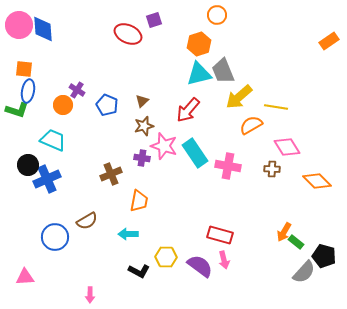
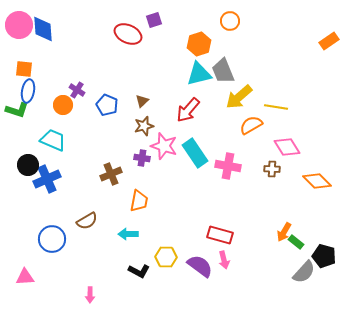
orange circle at (217, 15): moved 13 px right, 6 px down
blue circle at (55, 237): moved 3 px left, 2 px down
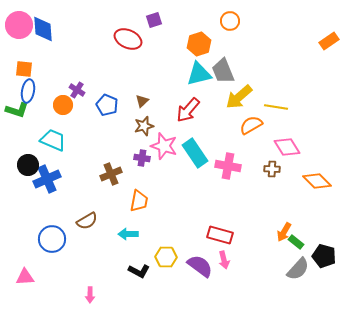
red ellipse at (128, 34): moved 5 px down
gray semicircle at (304, 272): moved 6 px left, 3 px up
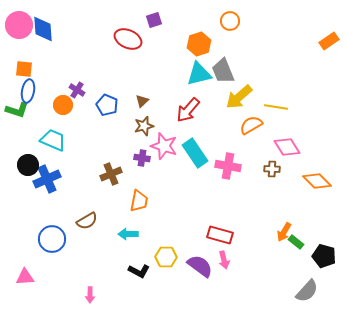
gray semicircle at (298, 269): moved 9 px right, 22 px down
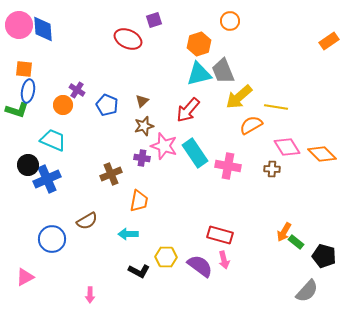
orange diamond at (317, 181): moved 5 px right, 27 px up
pink triangle at (25, 277): rotated 24 degrees counterclockwise
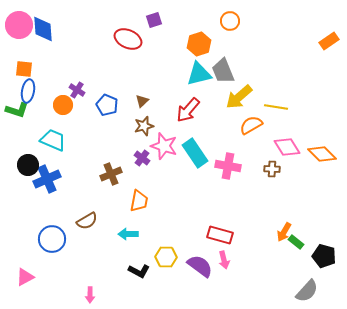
purple cross at (142, 158): rotated 28 degrees clockwise
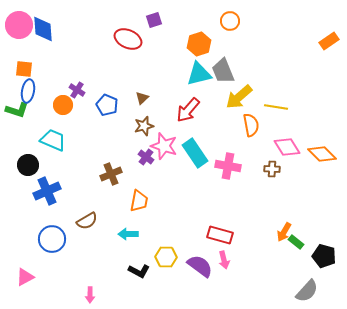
brown triangle at (142, 101): moved 3 px up
orange semicircle at (251, 125): rotated 110 degrees clockwise
purple cross at (142, 158): moved 4 px right, 1 px up
blue cross at (47, 179): moved 12 px down
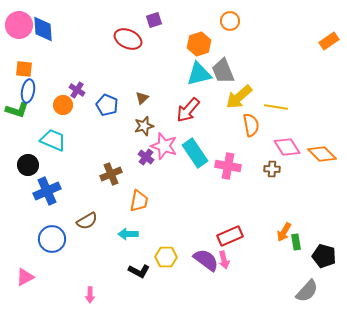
red rectangle at (220, 235): moved 10 px right, 1 px down; rotated 40 degrees counterclockwise
green rectangle at (296, 242): rotated 42 degrees clockwise
purple semicircle at (200, 266): moved 6 px right, 6 px up
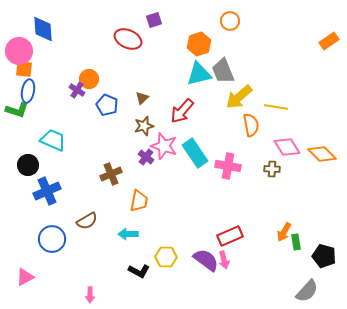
pink circle at (19, 25): moved 26 px down
orange circle at (63, 105): moved 26 px right, 26 px up
red arrow at (188, 110): moved 6 px left, 1 px down
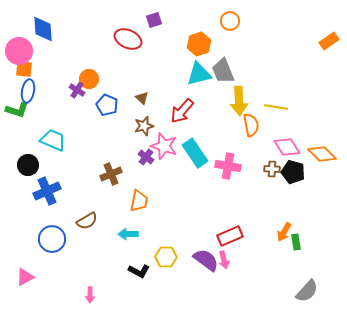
yellow arrow at (239, 97): moved 4 px down; rotated 52 degrees counterclockwise
brown triangle at (142, 98): rotated 32 degrees counterclockwise
black pentagon at (324, 256): moved 31 px left, 84 px up
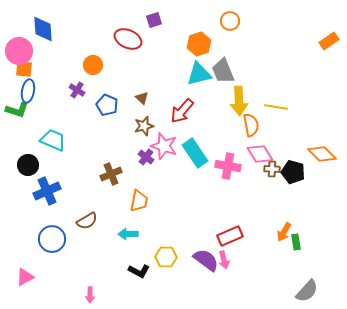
orange circle at (89, 79): moved 4 px right, 14 px up
pink diamond at (287, 147): moved 27 px left, 7 px down
